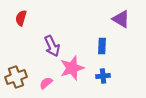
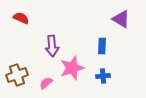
red semicircle: rotated 98 degrees clockwise
purple arrow: rotated 20 degrees clockwise
brown cross: moved 1 px right, 2 px up
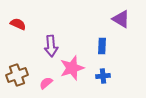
red semicircle: moved 3 px left, 6 px down
purple arrow: moved 1 px left
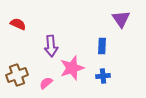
purple triangle: rotated 24 degrees clockwise
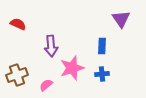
blue cross: moved 1 px left, 2 px up
pink semicircle: moved 2 px down
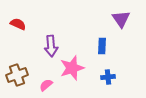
blue cross: moved 6 px right, 3 px down
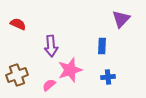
purple triangle: rotated 18 degrees clockwise
pink star: moved 2 px left, 2 px down
pink semicircle: moved 3 px right
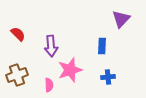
red semicircle: moved 10 px down; rotated 21 degrees clockwise
pink semicircle: rotated 128 degrees clockwise
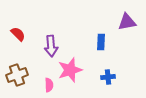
purple triangle: moved 6 px right, 3 px down; rotated 36 degrees clockwise
blue rectangle: moved 1 px left, 4 px up
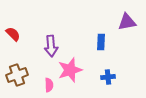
red semicircle: moved 5 px left
